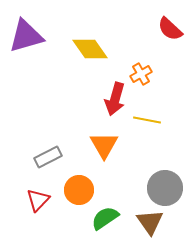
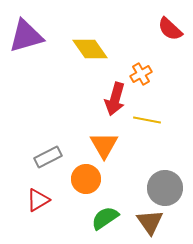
orange circle: moved 7 px right, 11 px up
red triangle: rotated 15 degrees clockwise
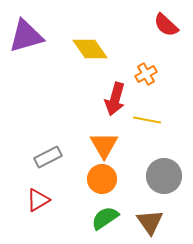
red semicircle: moved 4 px left, 4 px up
orange cross: moved 5 px right
orange circle: moved 16 px right
gray circle: moved 1 px left, 12 px up
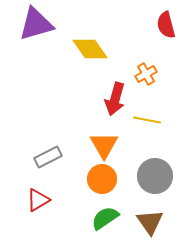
red semicircle: rotated 32 degrees clockwise
purple triangle: moved 10 px right, 12 px up
gray circle: moved 9 px left
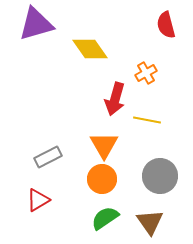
orange cross: moved 1 px up
gray circle: moved 5 px right
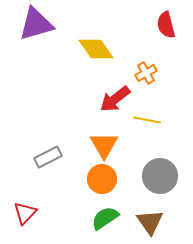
yellow diamond: moved 6 px right
red arrow: rotated 36 degrees clockwise
red triangle: moved 13 px left, 13 px down; rotated 15 degrees counterclockwise
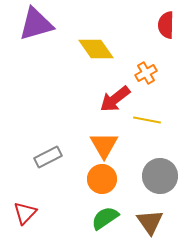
red semicircle: rotated 16 degrees clockwise
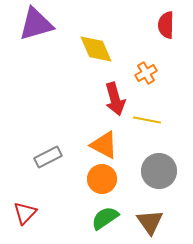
yellow diamond: rotated 12 degrees clockwise
red arrow: rotated 68 degrees counterclockwise
orange triangle: rotated 32 degrees counterclockwise
gray circle: moved 1 px left, 5 px up
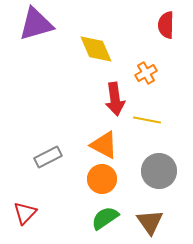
red arrow: rotated 8 degrees clockwise
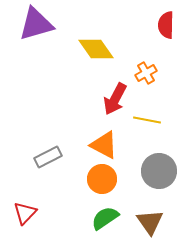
yellow diamond: rotated 12 degrees counterclockwise
red arrow: rotated 36 degrees clockwise
